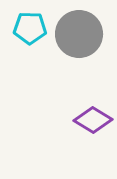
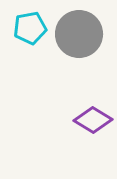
cyan pentagon: rotated 12 degrees counterclockwise
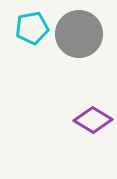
cyan pentagon: moved 2 px right
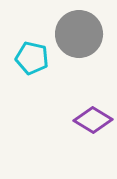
cyan pentagon: moved 30 px down; rotated 24 degrees clockwise
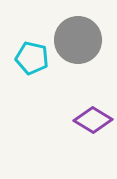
gray circle: moved 1 px left, 6 px down
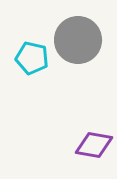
purple diamond: moved 1 px right, 25 px down; rotated 21 degrees counterclockwise
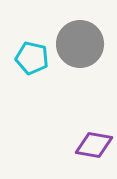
gray circle: moved 2 px right, 4 px down
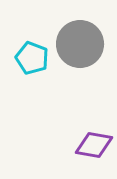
cyan pentagon: rotated 8 degrees clockwise
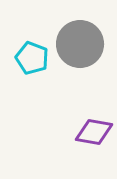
purple diamond: moved 13 px up
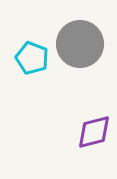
purple diamond: rotated 24 degrees counterclockwise
